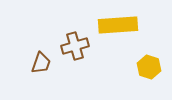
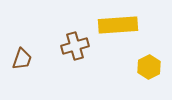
brown trapezoid: moved 19 px left, 4 px up
yellow hexagon: rotated 15 degrees clockwise
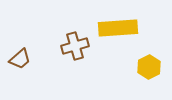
yellow rectangle: moved 3 px down
brown trapezoid: moved 2 px left; rotated 30 degrees clockwise
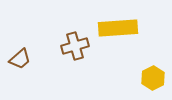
yellow hexagon: moved 4 px right, 11 px down
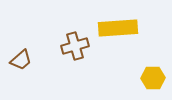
brown trapezoid: moved 1 px right, 1 px down
yellow hexagon: rotated 25 degrees clockwise
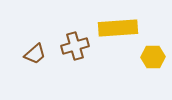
brown trapezoid: moved 14 px right, 6 px up
yellow hexagon: moved 21 px up
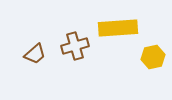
yellow hexagon: rotated 10 degrees counterclockwise
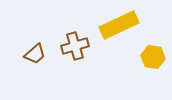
yellow rectangle: moved 1 px right, 3 px up; rotated 21 degrees counterclockwise
yellow hexagon: rotated 20 degrees clockwise
